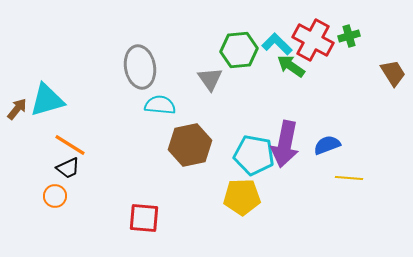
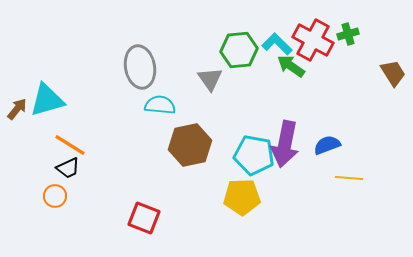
green cross: moved 1 px left, 2 px up
red square: rotated 16 degrees clockwise
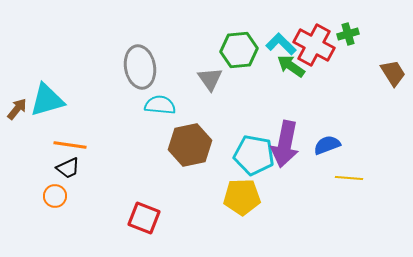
red cross: moved 1 px right, 5 px down
cyan L-shape: moved 4 px right
orange line: rotated 24 degrees counterclockwise
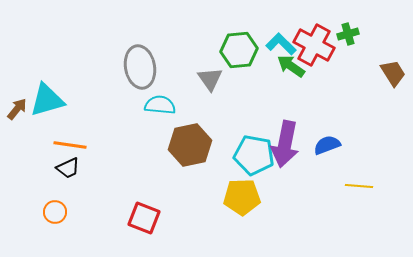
yellow line: moved 10 px right, 8 px down
orange circle: moved 16 px down
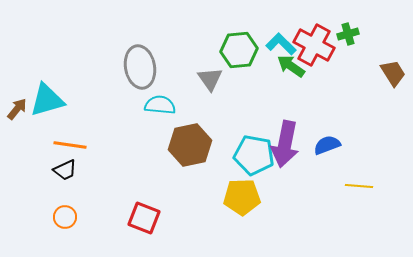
black trapezoid: moved 3 px left, 2 px down
orange circle: moved 10 px right, 5 px down
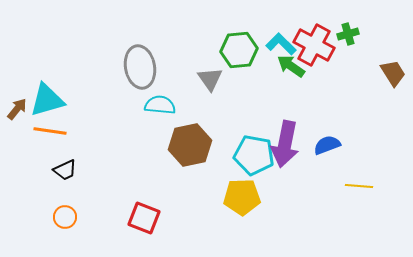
orange line: moved 20 px left, 14 px up
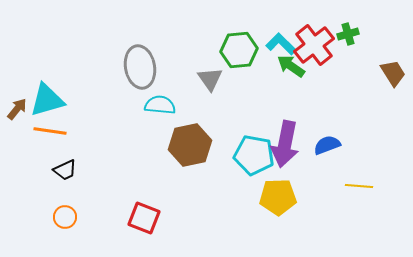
red cross: rotated 24 degrees clockwise
yellow pentagon: moved 36 px right
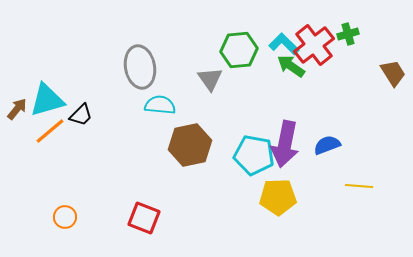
cyan L-shape: moved 3 px right
orange line: rotated 48 degrees counterclockwise
black trapezoid: moved 16 px right, 55 px up; rotated 20 degrees counterclockwise
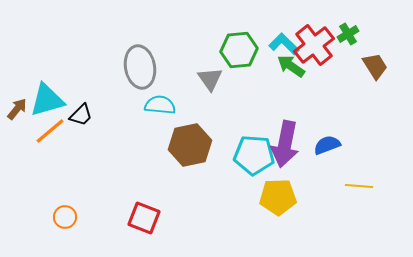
green cross: rotated 15 degrees counterclockwise
brown trapezoid: moved 18 px left, 7 px up
cyan pentagon: rotated 6 degrees counterclockwise
